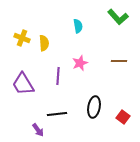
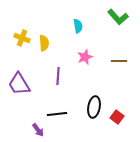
pink star: moved 5 px right, 6 px up
purple trapezoid: moved 4 px left
red square: moved 6 px left
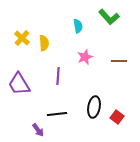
green L-shape: moved 9 px left
yellow cross: rotated 21 degrees clockwise
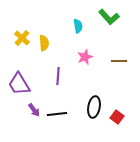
purple arrow: moved 4 px left, 20 px up
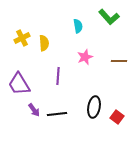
yellow cross: rotated 21 degrees clockwise
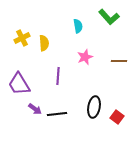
purple arrow: moved 1 px right, 1 px up; rotated 16 degrees counterclockwise
